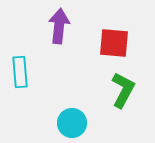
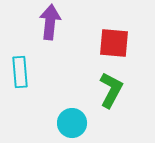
purple arrow: moved 9 px left, 4 px up
green L-shape: moved 12 px left
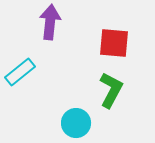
cyan rectangle: rotated 56 degrees clockwise
cyan circle: moved 4 px right
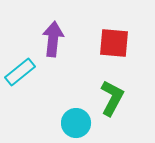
purple arrow: moved 3 px right, 17 px down
green L-shape: moved 1 px right, 8 px down
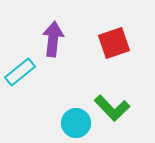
red square: rotated 24 degrees counterclockwise
green L-shape: moved 10 px down; rotated 108 degrees clockwise
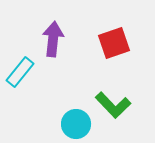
cyan rectangle: rotated 12 degrees counterclockwise
green L-shape: moved 1 px right, 3 px up
cyan circle: moved 1 px down
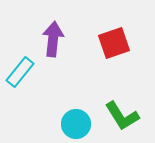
green L-shape: moved 9 px right, 11 px down; rotated 12 degrees clockwise
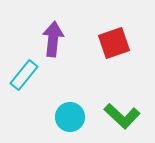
cyan rectangle: moved 4 px right, 3 px down
green L-shape: rotated 15 degrees counterclockwise
cyan circle: moved 6 px left, 7 px up
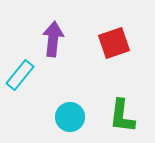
cyan rectangle: moved 4 px left
green L-shape: rotated 54 degrees clockwise
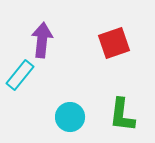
purple arrow: moved 11 px left, 1 px down
green L-shape: moved 1 px up
